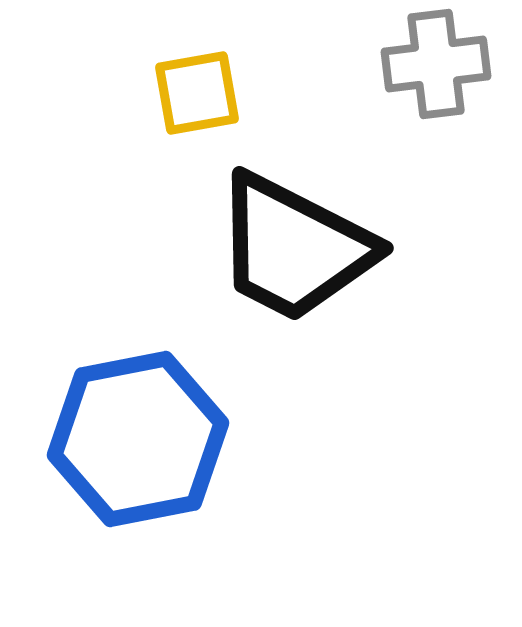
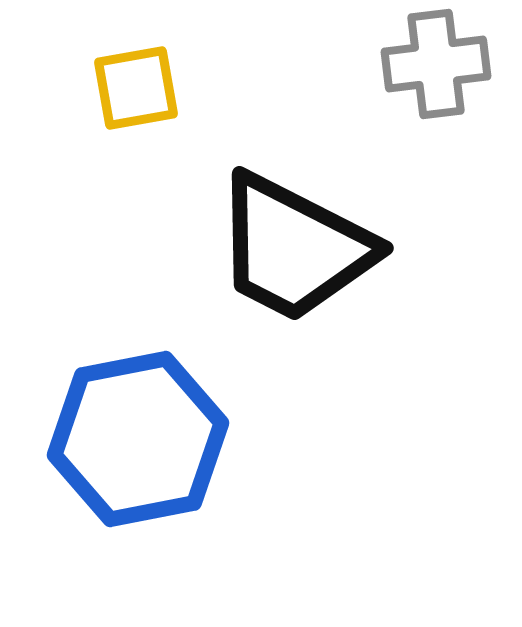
yellow square: moved 61 px left, 5 px up
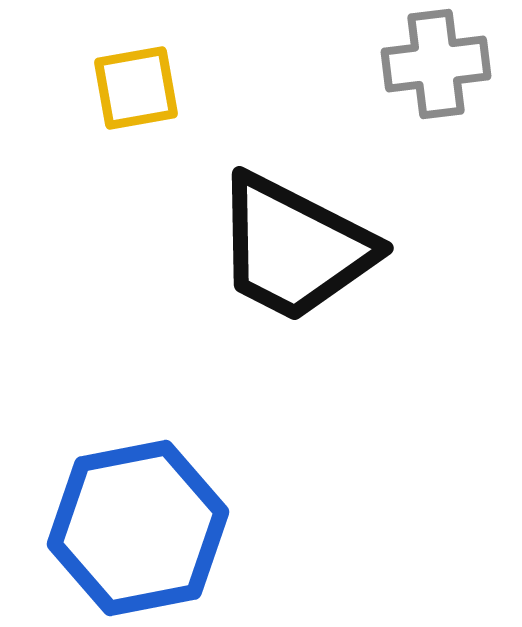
blue hexagon: moved 89 px down
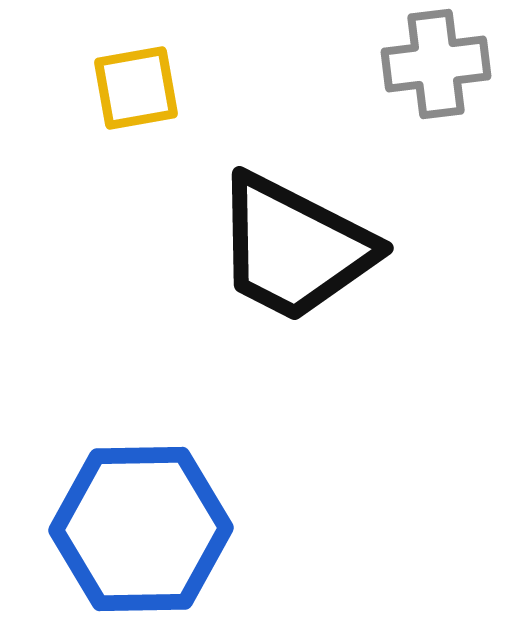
blue hexagon: moved 3 px right, 1 px down; rotated 10 degrees clockwise
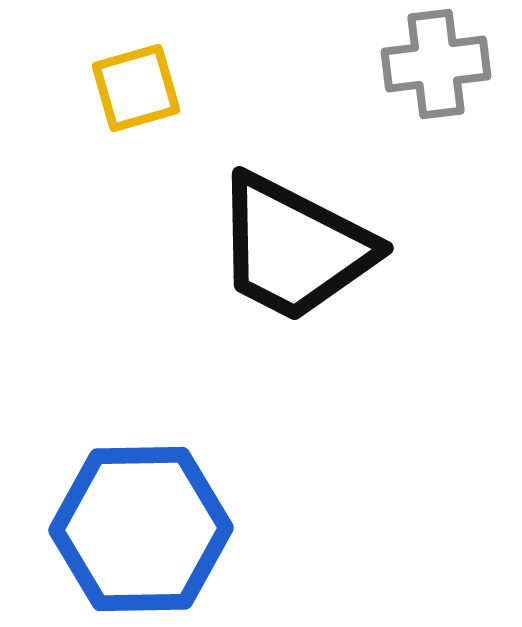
yellow square: rotated 6 degrees counterclockwise
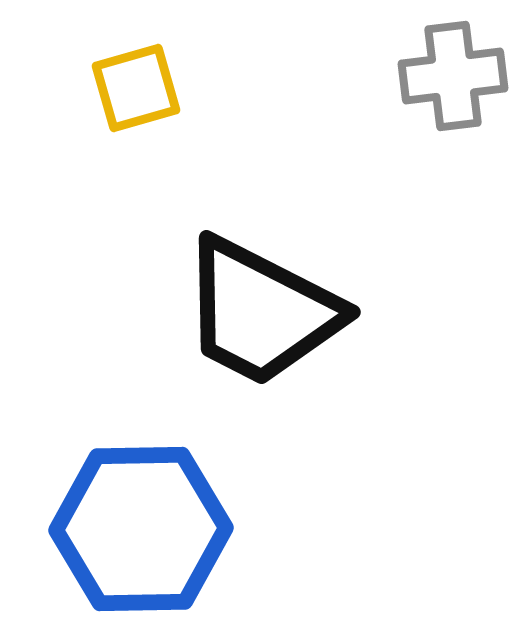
gray cross: moved 17 px right, 12 px down
black trapezoid: moved 33 px left, 64 px down
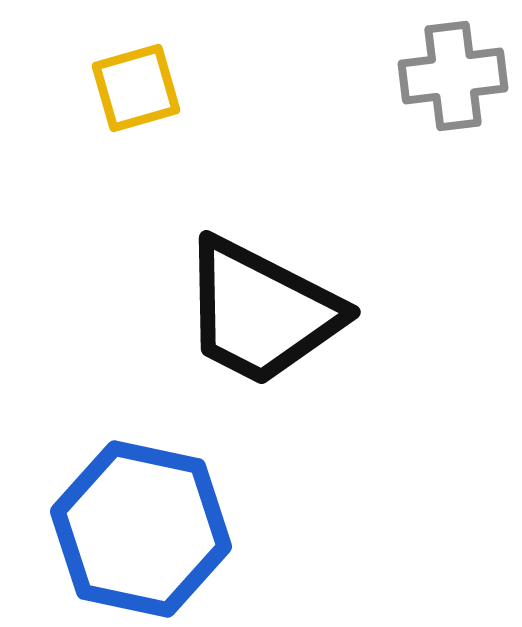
blue hexagon: rotated 13 degrees clockwise
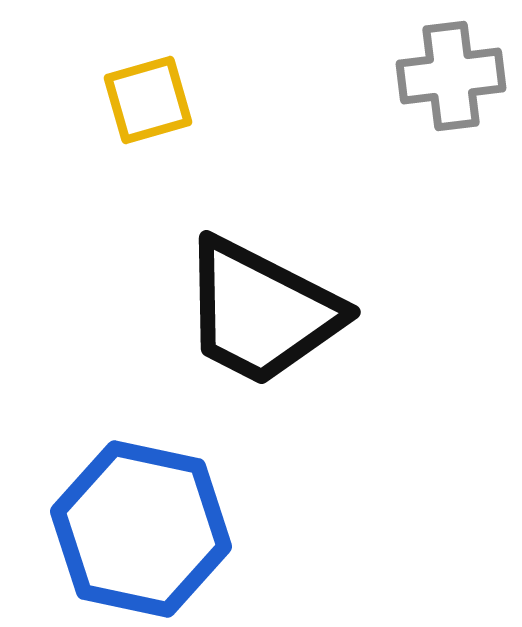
gray cross: moved 2 px left
yellow square: moved 12 px right, 12 px down
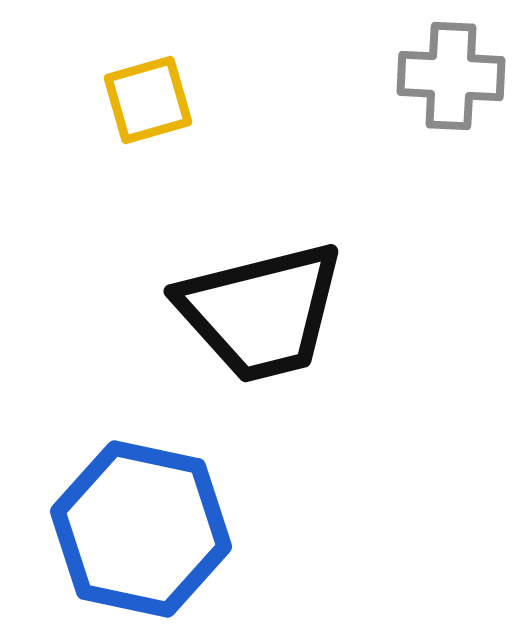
gray cross: rotated 10 degrees clockwise
black trapezoid: rotated 41 degrees counterclockwise
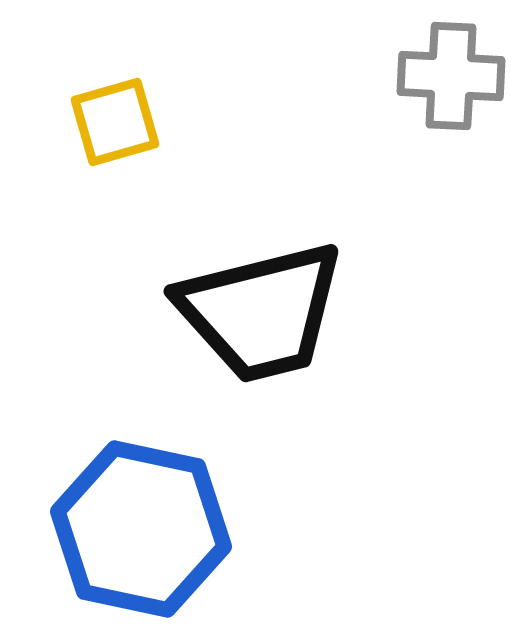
yellow square: moved 33 px left, 22 px down
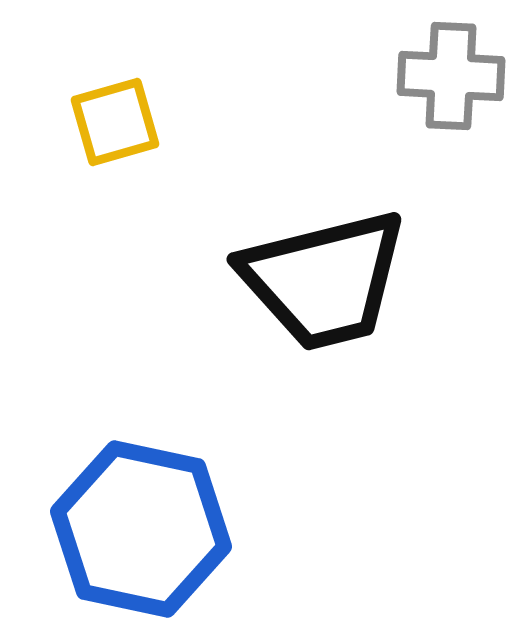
black trapezoid: moved 63 px right, 32 px up
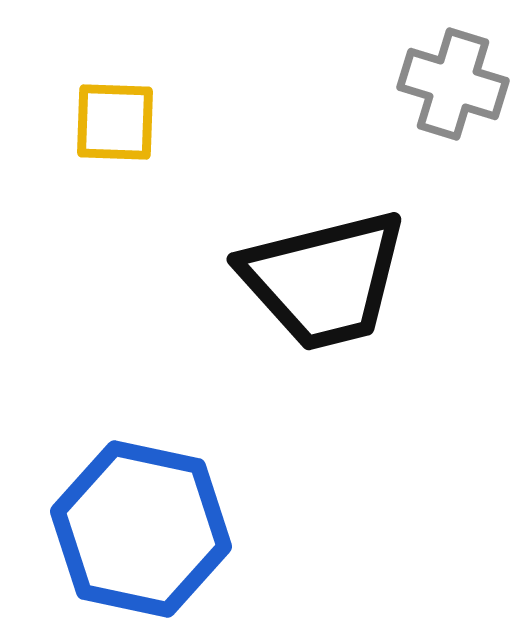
gray cross: moved 2 px right, 8 px down; rotated 14 degrees clockwise
yellow square: rotated 18 degrees clockwise
